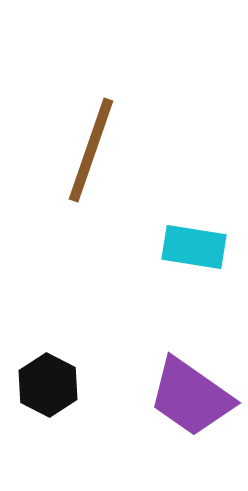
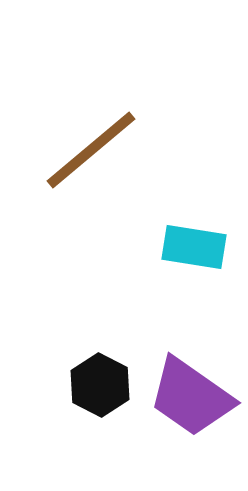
brown line: rotated 31 degrees clockwise
black hexagon: moved 52 px right
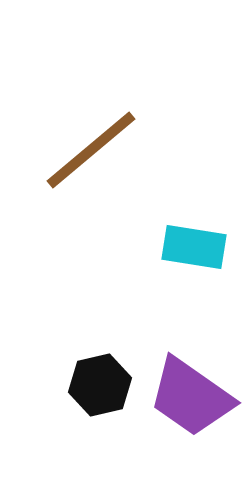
black hexagon: rotated 20 degrees clockwise
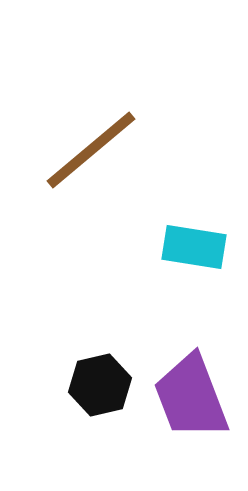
purple trapezoid: rotated 34 degrees clockwise
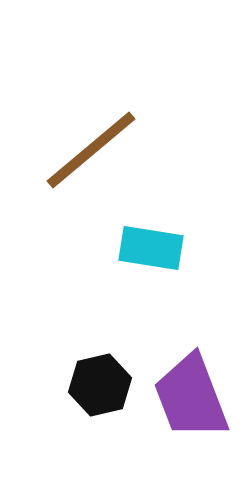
cyan rectangle: moved 43 px left, 1 px down
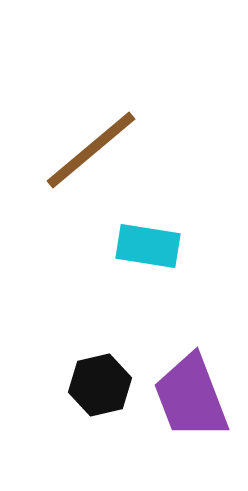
cyan rectangle: moved 3 px left, 2 px up
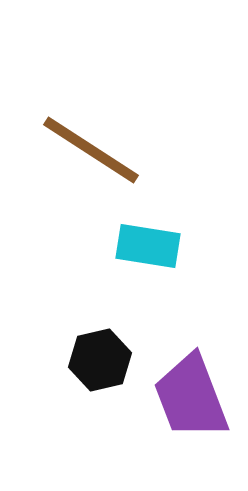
brown line: rotated 73 degrees clockwise
black hexagon: moved 25 px up
